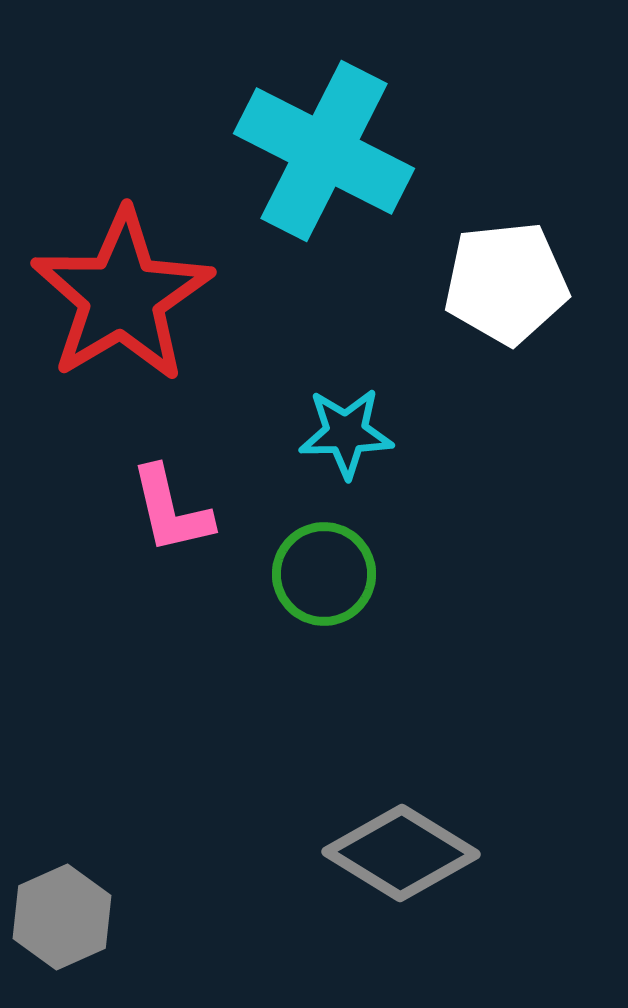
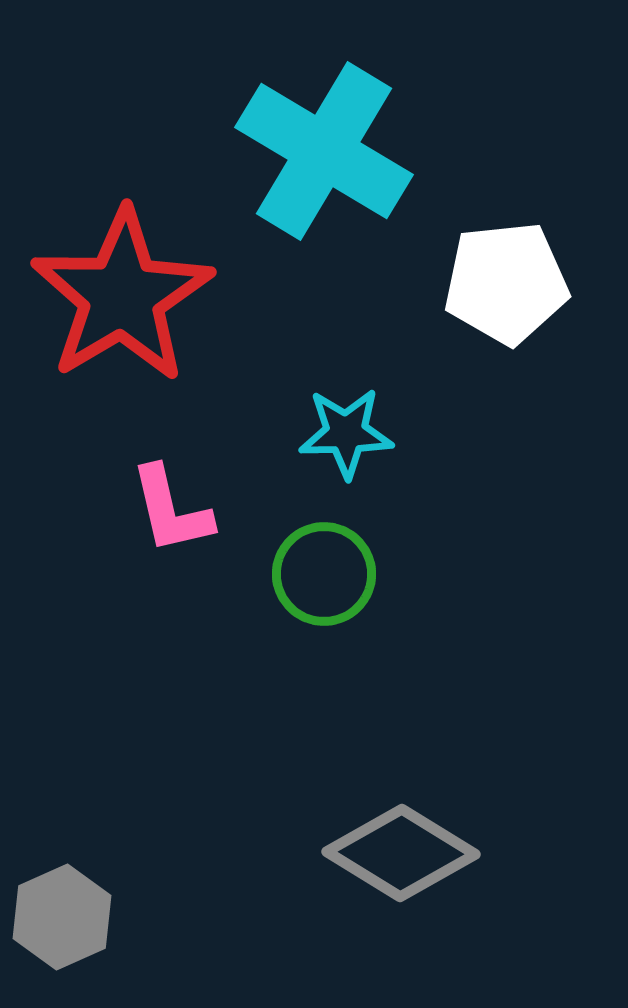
cyan cross: rotated 4 degrees clockwise
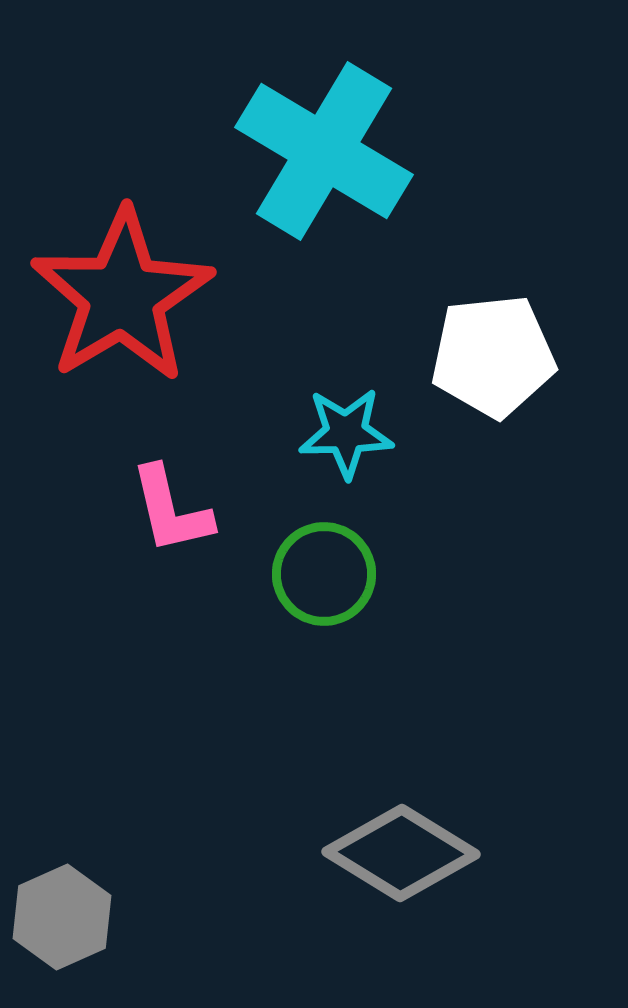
white pentagon: moved 13 px left, 73 px down
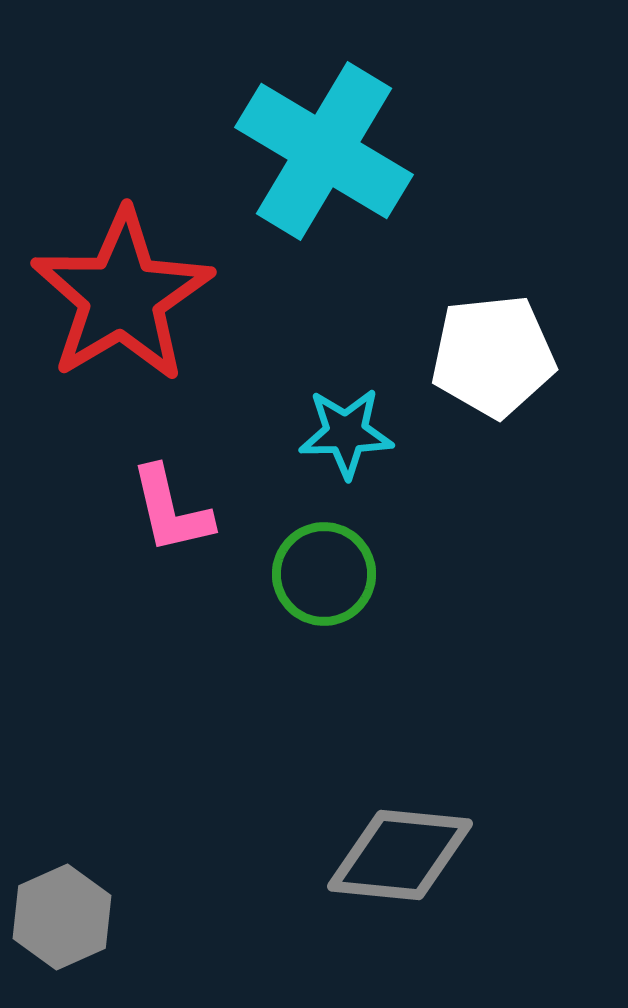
gray diamond: moved 1 px left, 2 px down; rotated 26 degrees counterclockwise
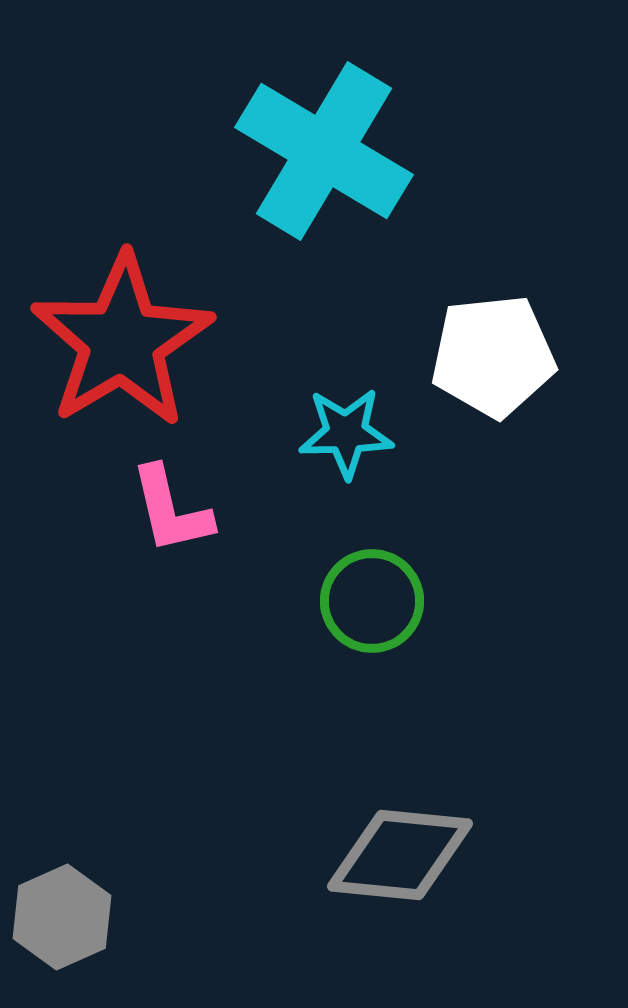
red star: moved 45 px down
green circle: moved 48 px right, 27 px down
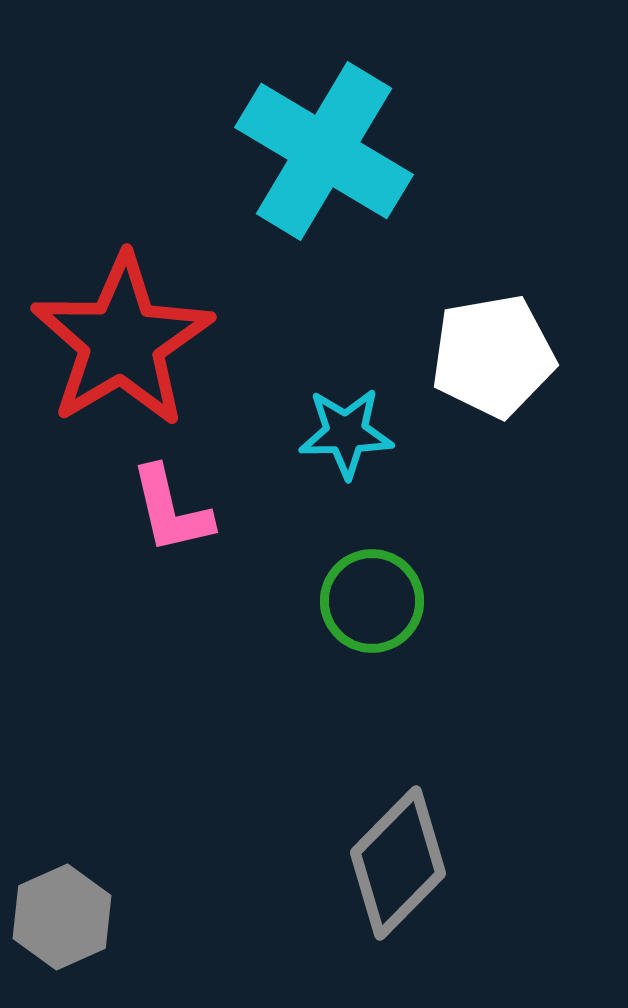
white pentagon: rotated 4 degrees counterclockwise
gray diamond: moved 2 px left, 8 px down; rotated 51 degrees counterclockwise
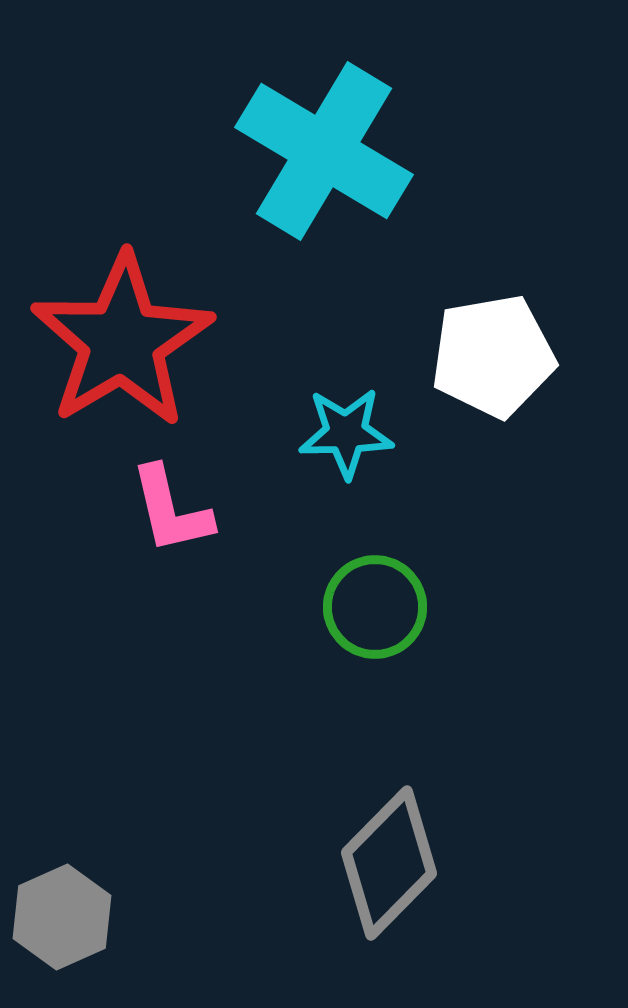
green circle: moved 3 px right, 6 px down
gray diamond: moved 9 px left
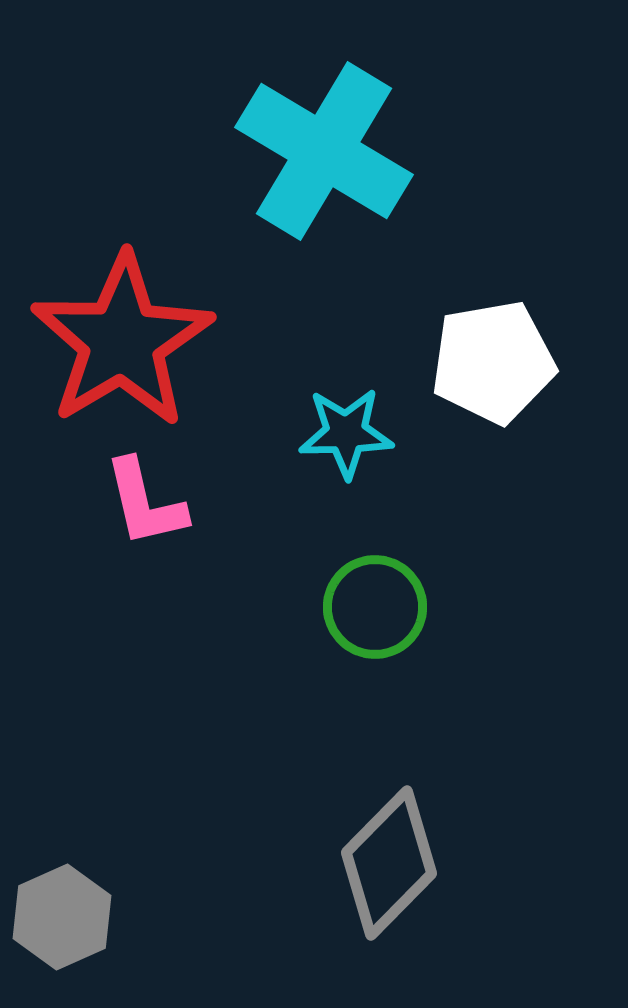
white pentagon: moved 6 px down
pink L-shape: moved 26 px left, 7 px up
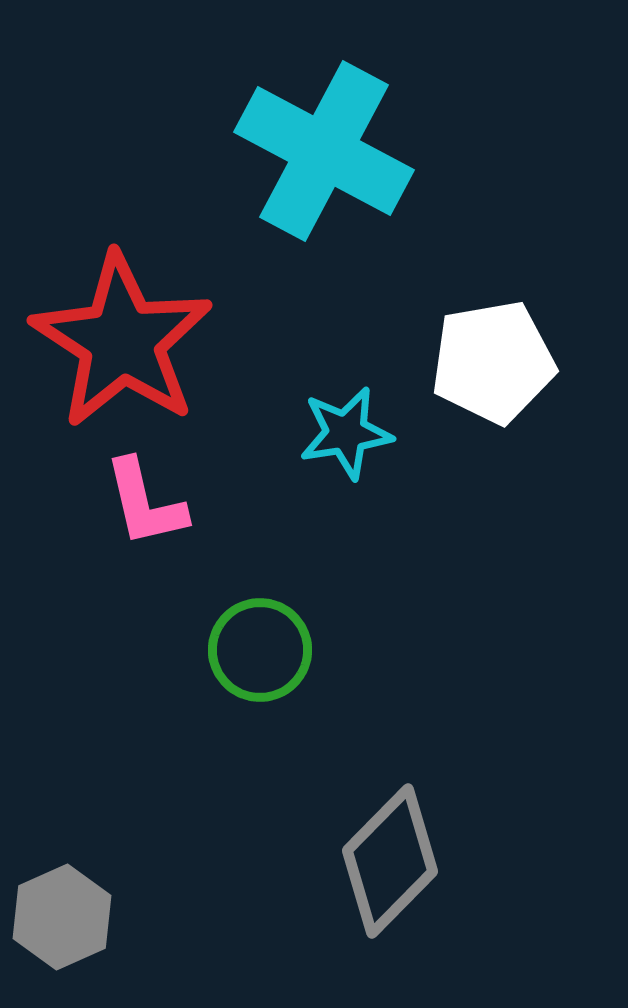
cyan cross: rotated 3 degrees counterclockwise
red star: rotated 8 degrees counterclockwise
cyan star: rotated 8 degrees counterclockwise
green circle: moved 115 px left, 43 px down
gray diamond: moved 1 px right, 2 px up
